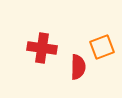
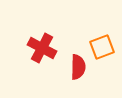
red cross: rotated 20 degrees clockwise
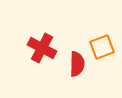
red semicircle: moved 1 px left, 3 px up
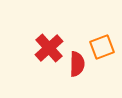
red cross: moved 7 px right; rotated 20 degrees clockwise
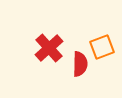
red semicircle: moved 3 px right
